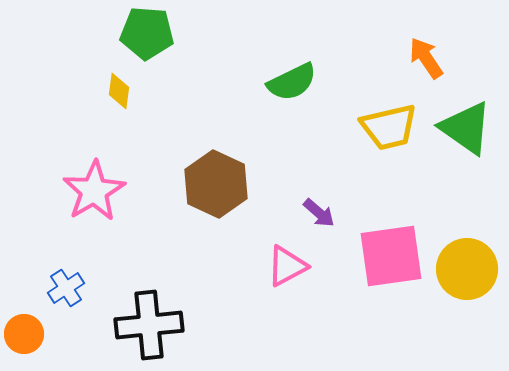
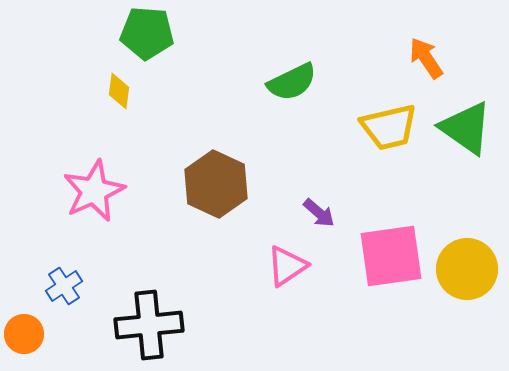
pink star: rotated 6 degrees clockwise
pink triangle: rotated 6 degrees counterclockwise
blue cross: moved 2 px left, 2 px up
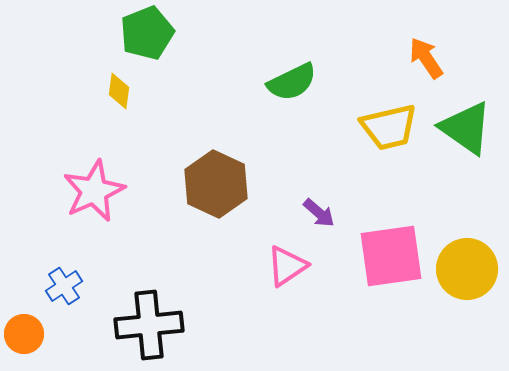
green pentagon: rotated 26 degrees counterclockwise
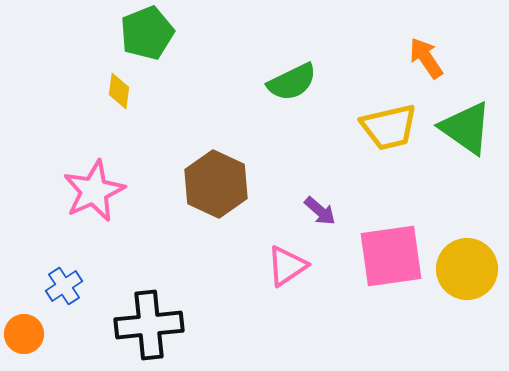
purple arrow: moved 1 px right, 2 px up
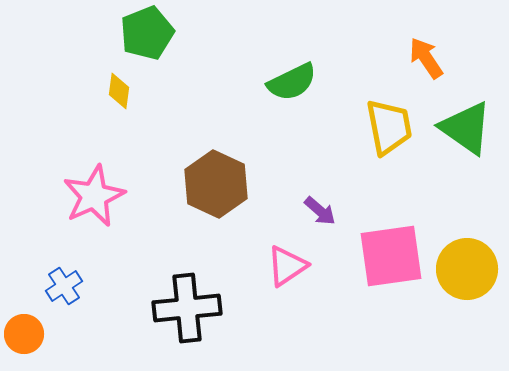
yellow trapezoid: rotated 88 degrees counterclockwise
pink star: moved 5 px down
black cross: moved 38 px right, 17 px up
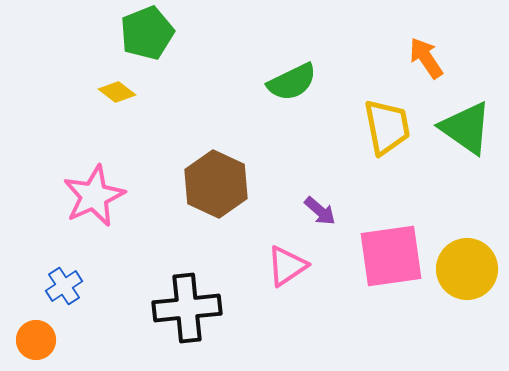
yellow diamond: moved 2 px left, 1 px down; rotated 60 degrees counterclockwise
yellow trapezoid: moved 2 px left
orange circle: moved 12 px right, 6 px down
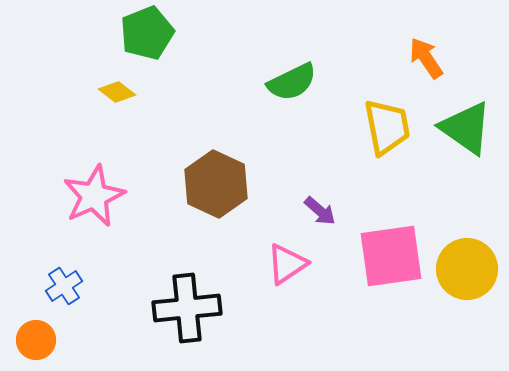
pink triangle: moved 2 px up
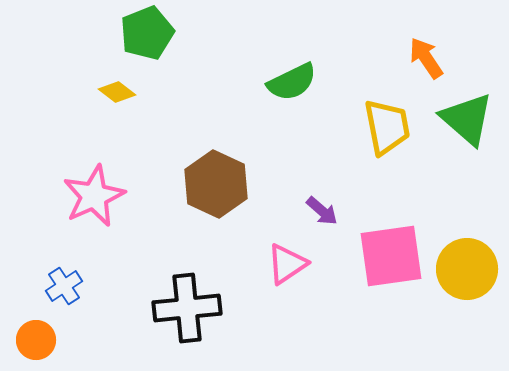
green triangle: moved 1 px right, 9 px up; rotated 6 degrees clockwise
purple arrow: moved 2 px right
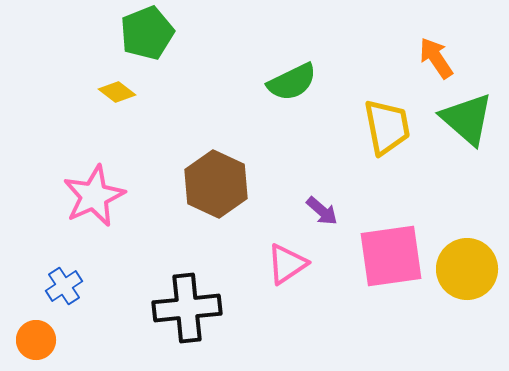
orange arrow: moved 10 px right
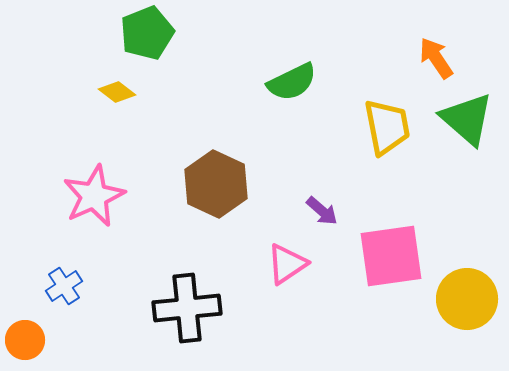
yellow circle: moved 30 px down
orange circle: moved 11 px left
